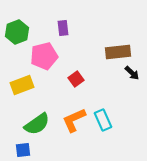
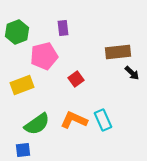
orange L-shape: rotated 48 degrees clockwise
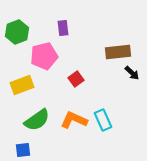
green semicircle: moved 4 px up
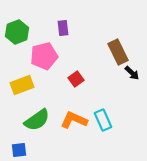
brown rectangle: rotated 70 degrees clockwise
blue square: moved 4 px left
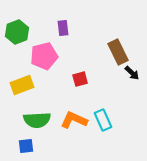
red square: moved 4 px right; rotated 21 degrees clockwise
green semicircle: rotated 32 degrees clockwise
blue square: moved 7 px right, 4 px up
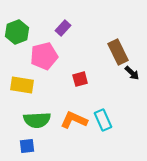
purple rectangle: rotated 49 degrees clockwise
yellow rectangle: rotated 30 degrees clockwise
blue square: moved 1 px right
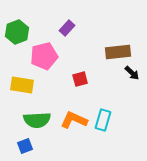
purple rectangle: moved 4 px right
brown rectangle: rotated 70 degrees counterclockwise
cyan rectangle: rotated 40 degrees clockwise
blue square: moved 2 px left; rotated 14 degrees counterclockwise
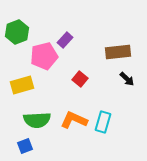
purple rectangle: moved 2 px left, 12 px down
black arrow: moved 5 px left, 6 px down
red square: rotated 35 degrees counterclockwise
yellow rectangle: rotated 25 degrees counterclockwise
cyan rectangle: moved 2 px down
